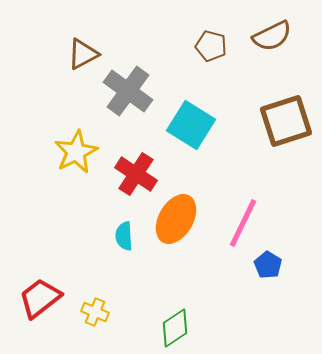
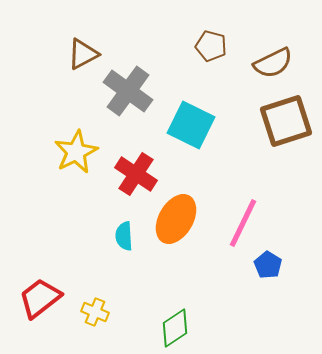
brown semicircle: moved 1 px right, 27 px down
cyan square: rotated 6 degrees counterclockwise
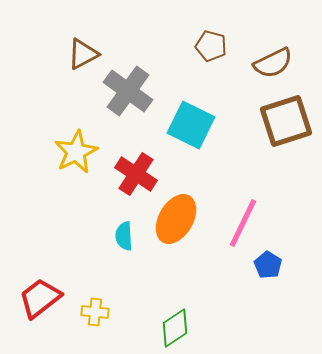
yellow cross: rotated 16 degrees counterclockwise
